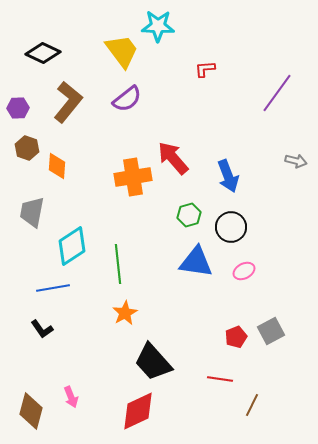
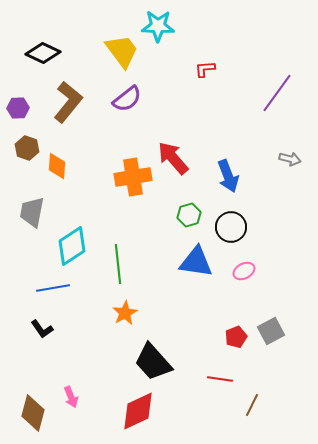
gray arrow: moved 6 px left, 2 px up
brown diamond: moved 2 px right, 2 px down
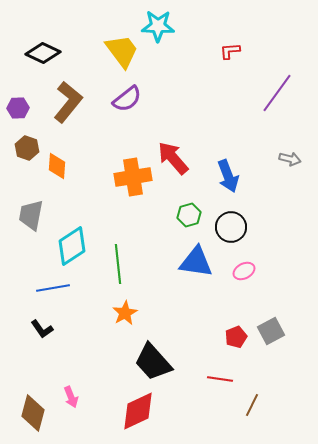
red L-shape: moved 25 px right, 18 px up
gray trapezoid: moved 1 px left, 3 px down
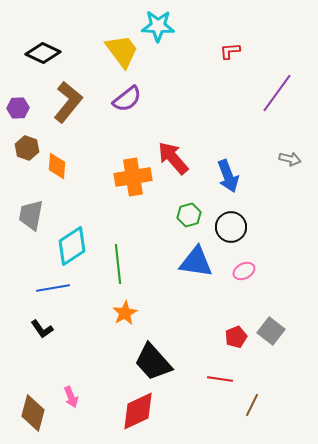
gray square: rotated 24 degrees counterclockwise
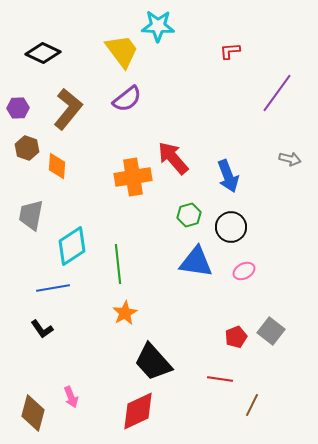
brown L-shape: moved 7 px down
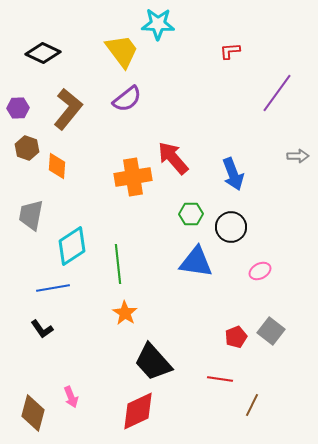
cyan star: moved 2 px up
gray arrow: moved 8 px right, 3 px up; rotated 15 degrees counterclockwise
blue arrow: moved 5 px right, 2 px up
green hexagon: moved 2 px right, 1 px up; rotated 15 degrees clockwise
pink ellipse: moved 16 px right
orange star: rotated 10 degrees counterclockwise
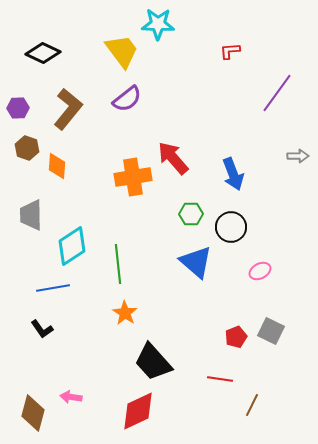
gray trapezoid: rotated 12 degrees counterclockwise
blue triangle: rotated 33 degrees clockwise
gray square: rotated 12 degrees counterclockwise
pink arrow: rotated 120 degrees clockwise
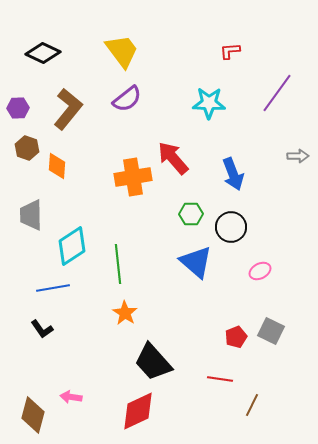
cyan star: moved 51 px right, 79 px down
brown diamond: moved 2 px down
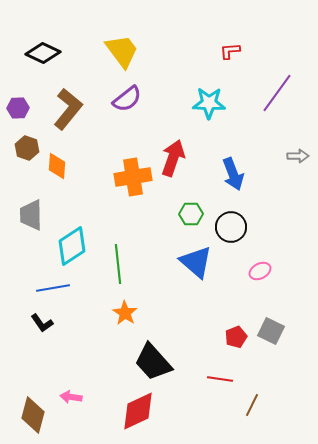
red arrow: rotated 60 degrees clockwise
black L-shape: moved 6 px up
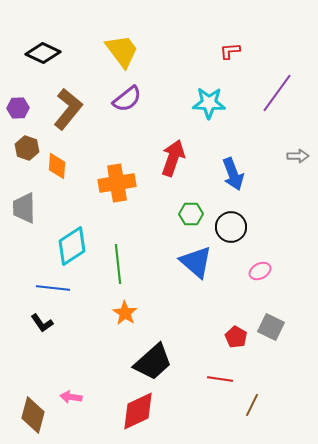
orange cross: moved 16 px left, 6 px down
gray trapezoid: moved 7 px left, 7 px up
blue line: rotated 16 degrees clockwise
gray square: moved 4 px up
red pentagon: rotated 20 degrees counterclockwise
black trapezoid: rotated 90 degrees counterclockwise
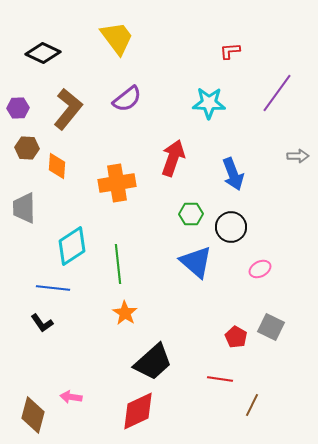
yellow trapezoid: moved 5 px left, 13 px up
brown hexagon: rotated 15 degrees counterclockwise
pink ellipse: moved 2 px up
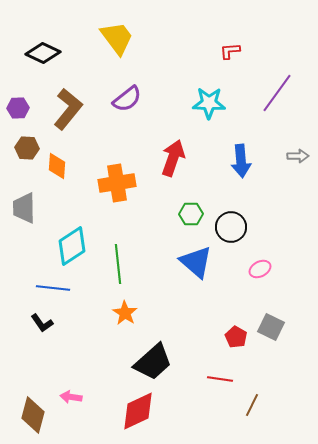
blue arrow: moved 8 px right, 13 px up; rotated 16 degrees clockwise
